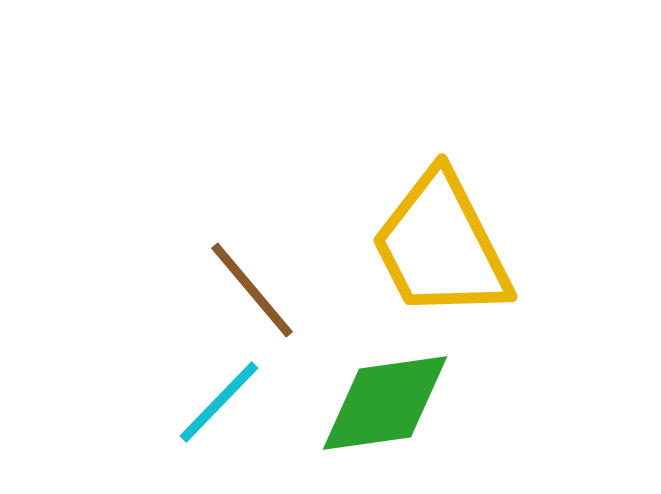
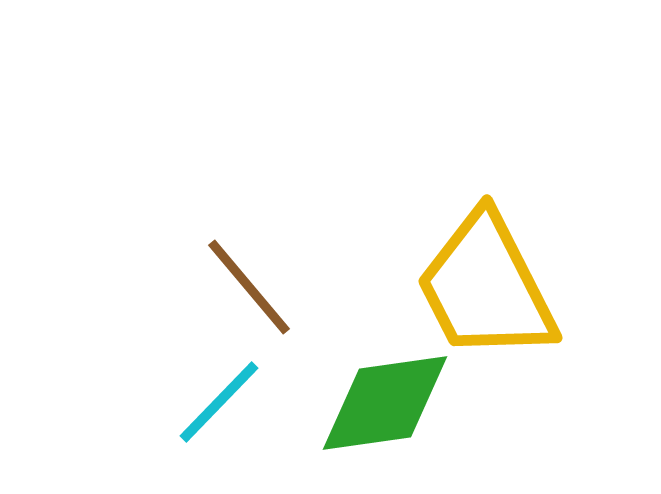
yellow trapezoid: moved 45 px right, 41 px down
brown line: moved 3 px left, 3 px up
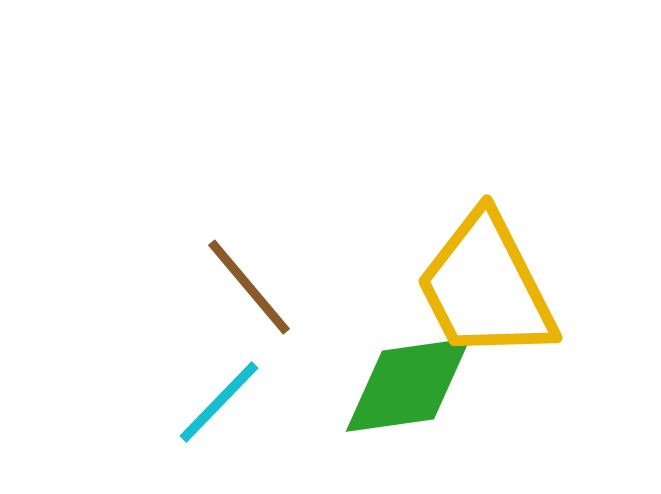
green diamond: moved 23 px right, 18 px up
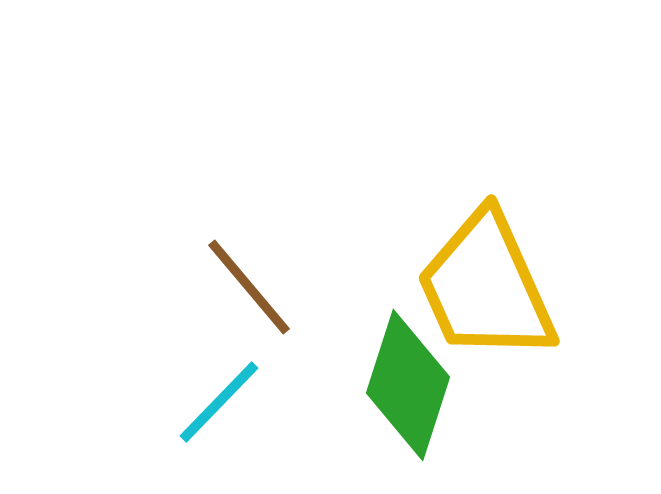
yellow trapezoid: rotated 3 degrees clockwise
green diamond: rotated 64 degrees counterclockwise
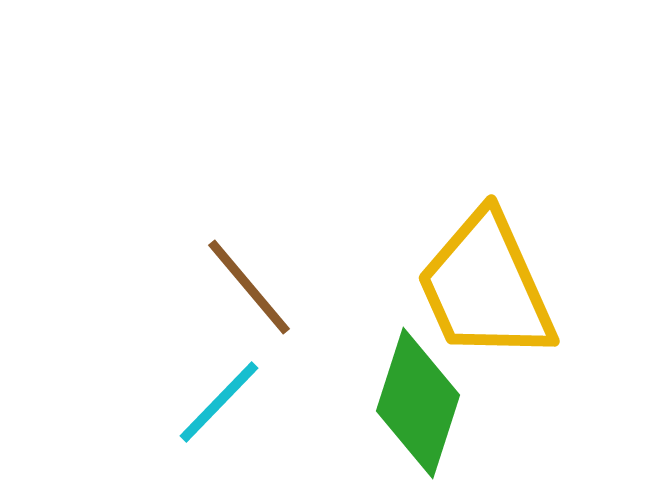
green diamond: moved 10 px right, 18 px down
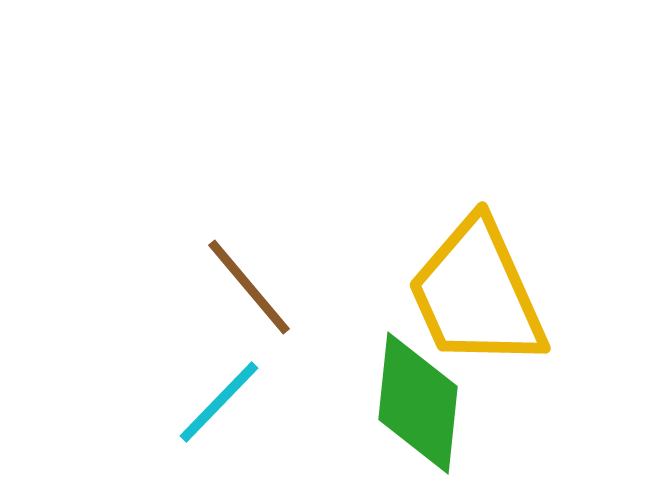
yellow trapezoid: moved 9 px left, 7 px down
green diamond: rotated 12 degrees counterclockwise
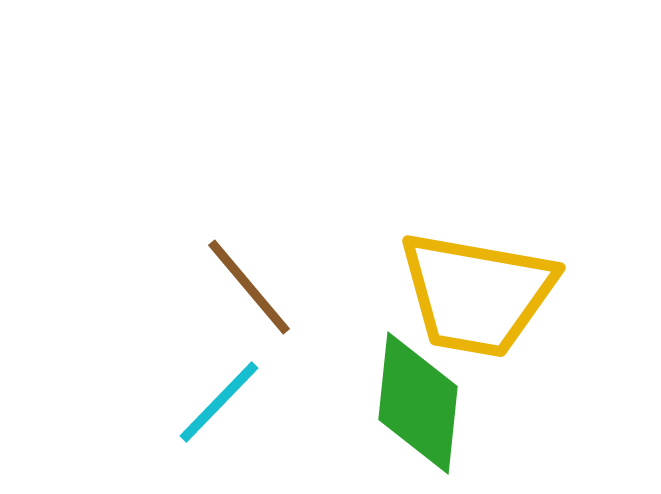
yellow trapezoid: rotated 56 degrees counterclockwise
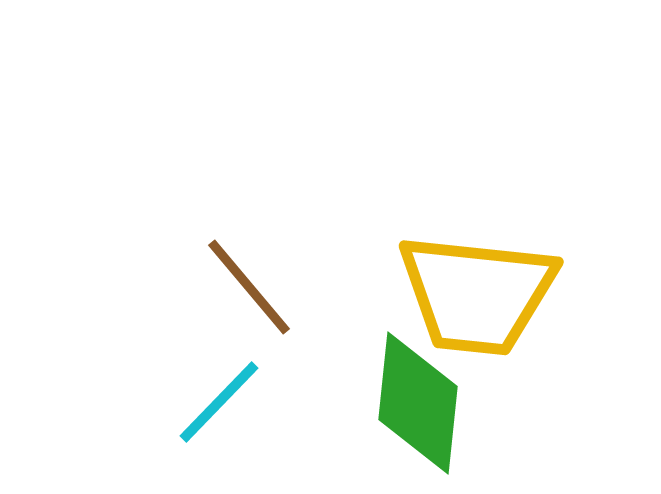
yellow trapezoid: rotated 4 degrees counterclockwise
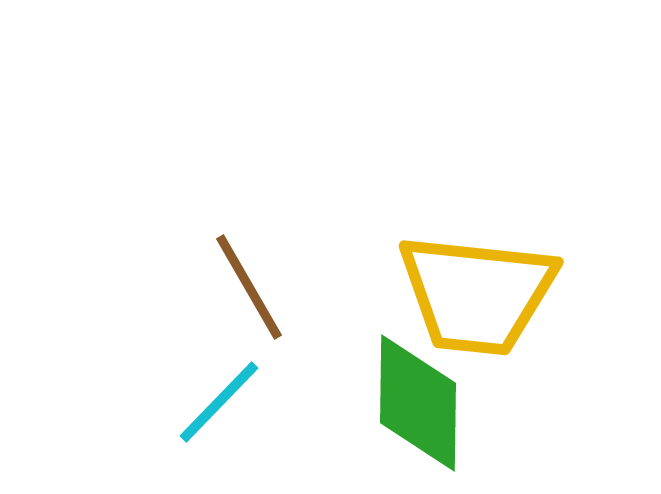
brown line: rotated 10 degrees clockwise
green diamond: rotated 5 degrees counterclockwise
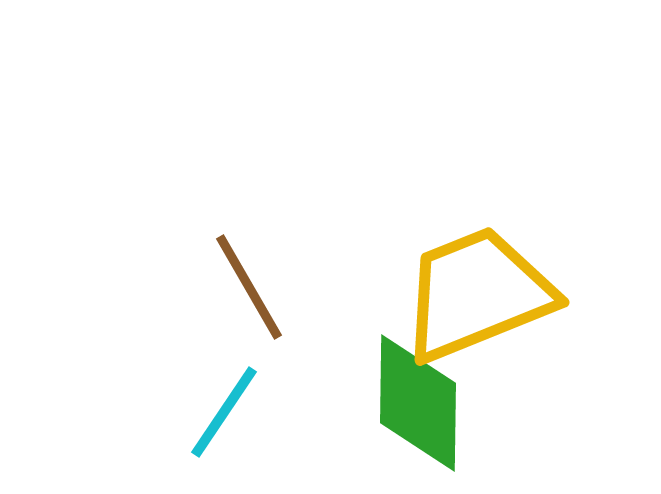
yellow trapezoid: rotated 152 degrees clockwise
cyan line: moved 5 px right, 10 px down; rotated 10 degrees counterclockwise
